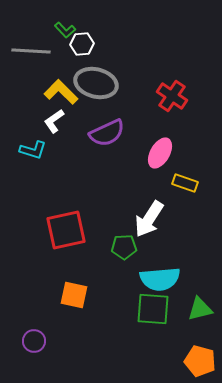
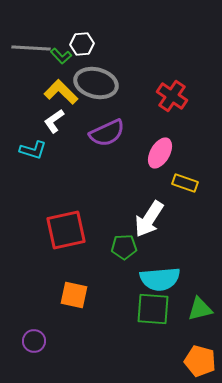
green L-shape: moved 4 px left, 26 px down
gray line: moved 3 px up
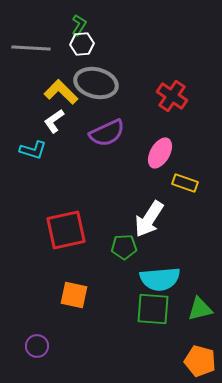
green L-shape: moved 18 px right, 31 px up; rotated 105 degrees counterclockwise
purple circle: moved 3 px right, 5 px down
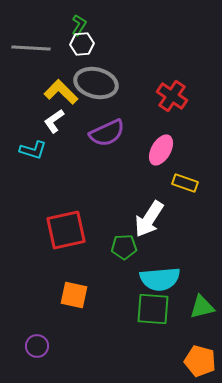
pink ellipse: moved 1 px right, 3 px up
green triangle: moved 2 px right, 2 px up
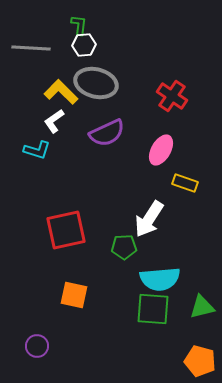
green L-shape: rotated 25 degrees counterclockwise
white hexagon: moved 2 px right, 1 px down
cyan L-shape: moved 4 px right
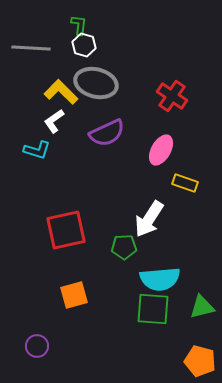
white hexagon: rotated 20 degrees clockwise
orange square: rotated 28 degrees counterclockwise
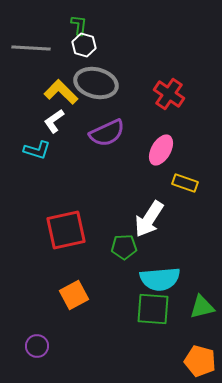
red cross: moved 3 px left, 2 px up
orange square: rotated 12 degrees counterclockwise
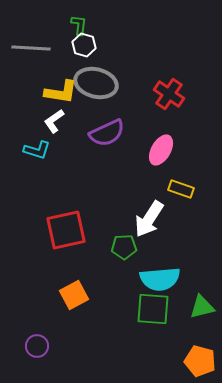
yellow L-shape: rotated 144 degrees clockwise
yellow rectangle: moved 4 px left, 6 px down
